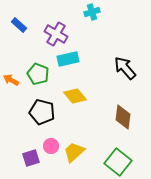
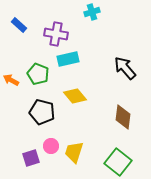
purple cross: rotated 20 degrees counterclockwise
yellow trapezoid: rotated 30 degrees counterclockwise
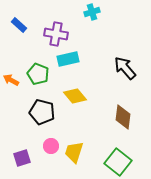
purple square: moved 9 px left
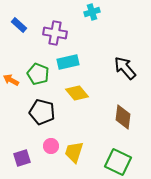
purple cross: moved 1 px left, 1 px up
cyan rectangle: moved 3 px down
yellow diamond: moved 2 px right, 3 px up
green square: rotated 12 degrees counterclockwise
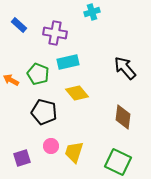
black pentagon: moved 2 px right
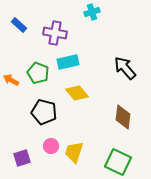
green pentagon: moved 1 px up
